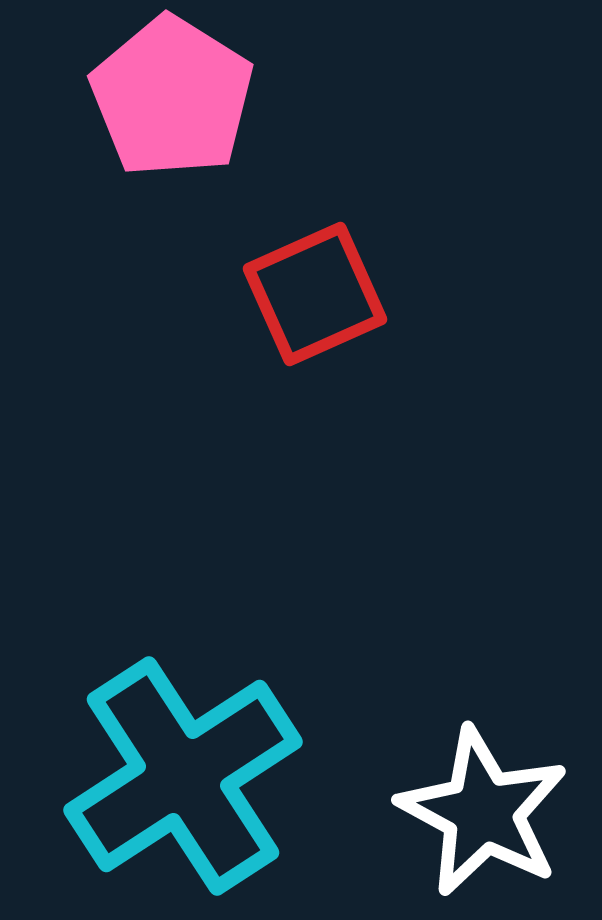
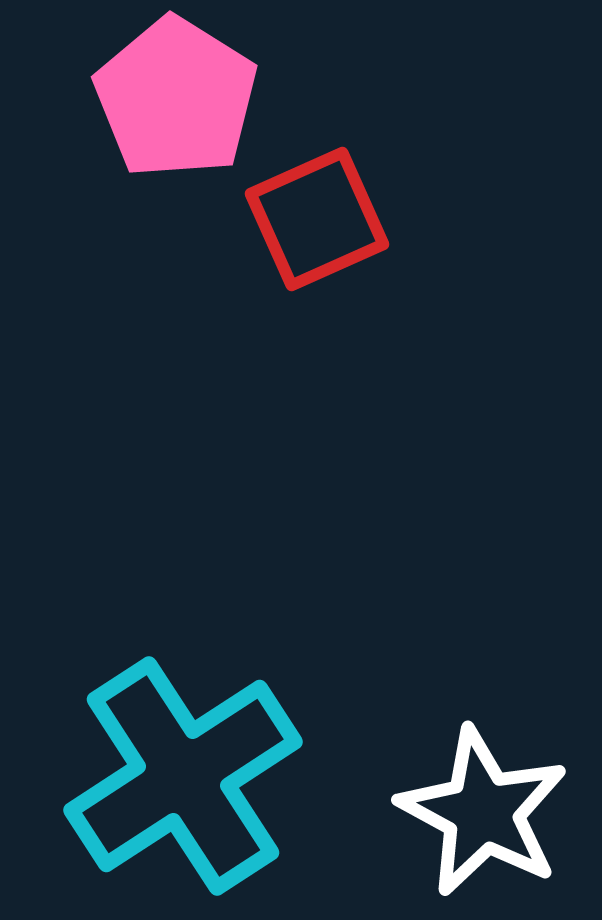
pink pentagon: moved 4 px right, 1 px down
red square: moved 2 px right, 75 px up
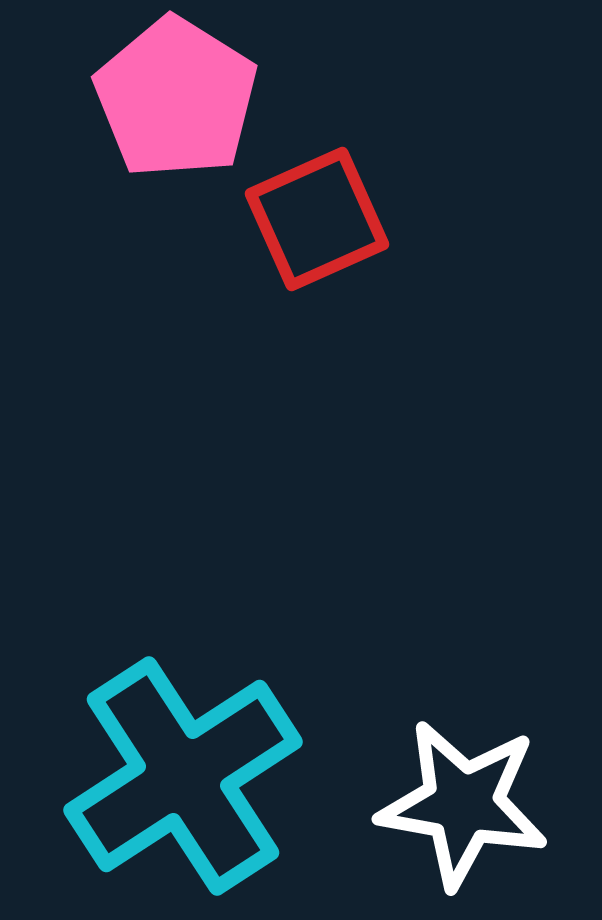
white star: moved 20 px left, 8 px up; rotated 18 degrees counterclockwise
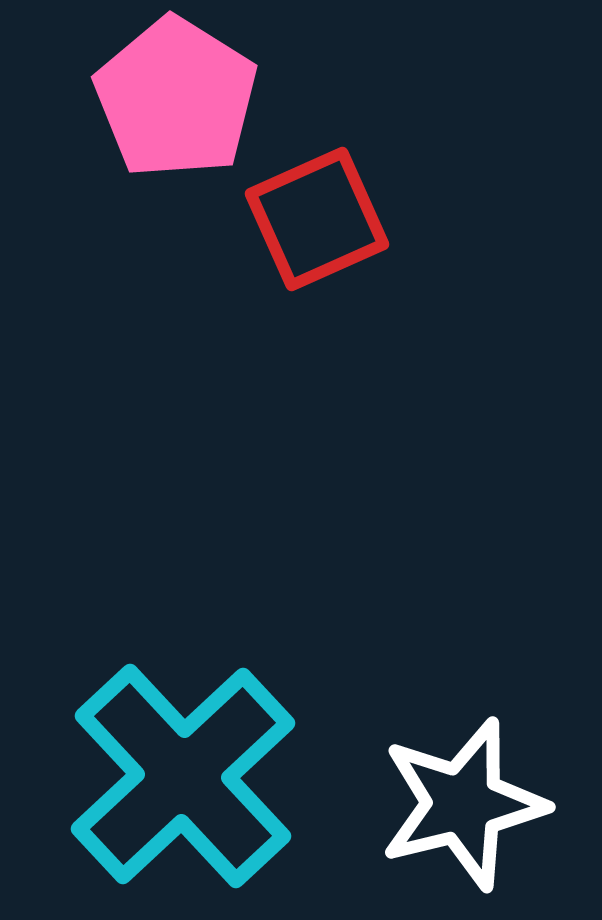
cyan cross: rotated 10 degrees counterclockwise
white star: rotated 24 degrees counterclockwise
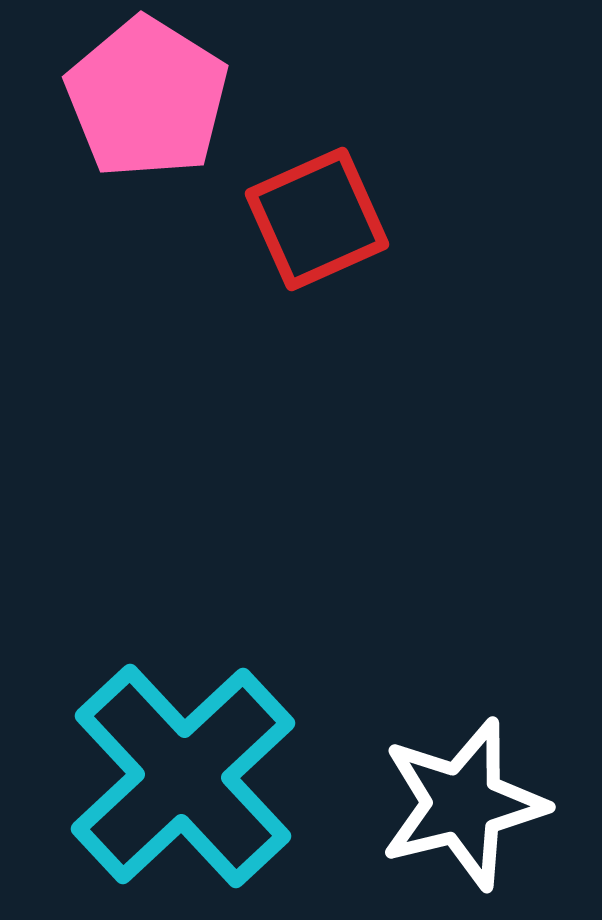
pink pentagon: moved 29 px left
